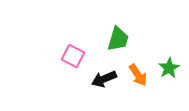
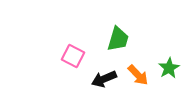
orange arrow: rotated 10 degrees counterclockwise
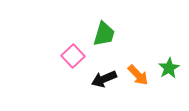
green trapezoid: moved 14 px left, 5 px up
pink square: rotated 20 degrees clockwise
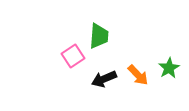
green trapezoid: moved 5 px left, 2 px down; rotated 12 degrees counterclockwise
pink square: rotated 10 degrees clockwise
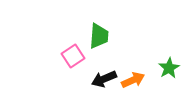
orange arrow: moved 5 px left, 5 px down; rotated 70 degrees counterclockwise
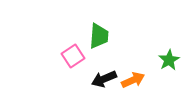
green star: moved 8 px up
